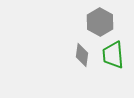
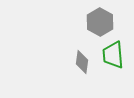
gray diamond: moved 7 px down
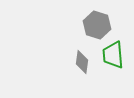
gray hexagon: moved 3 px left, 3 px down; rotated 12 degrees counterclockwise
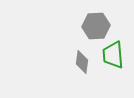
gray hexagon: moved 1 px left, 1 px down; rotated 20 degrees counterclockwise
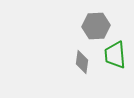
green trapezoid: moved 2 px right
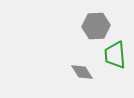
gray diamond: moved 10 px down; rotated 40 degrees counterclockwise
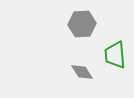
gray hexagon: moved 14 px left, 2 px up
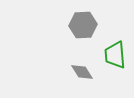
gray hexagon: moved 1 px right, 1 px down
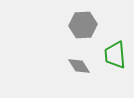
gray diamond: moved 3 px left, 6 px up
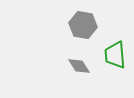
gray hexagon: rotated 12 degrees clockwise
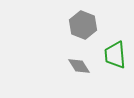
gray hexagon: rotated 12 degrees clockwise
